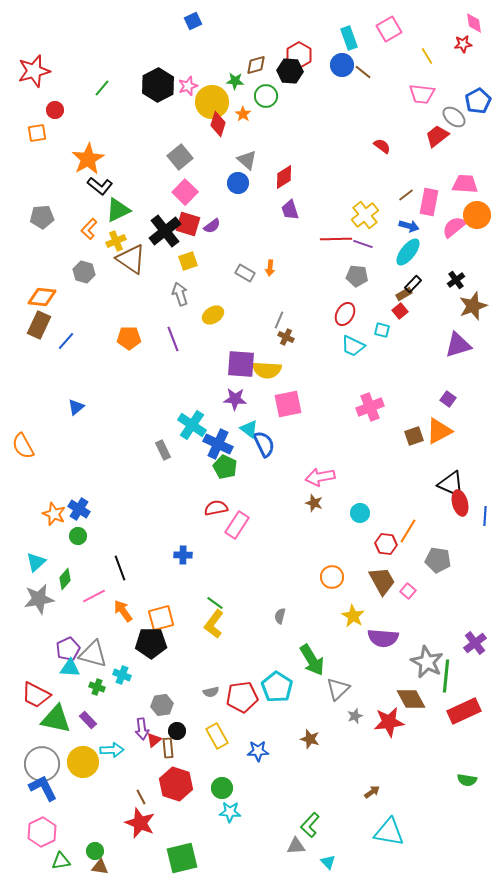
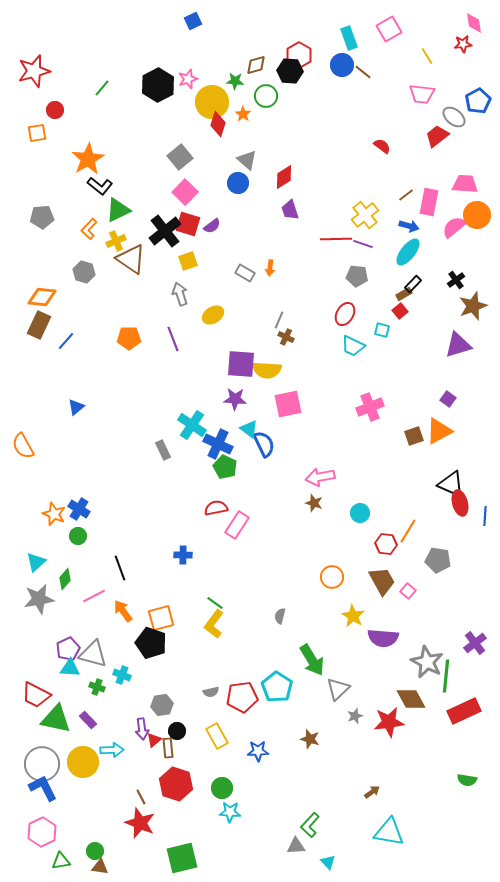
pink star at (188, 86): moved 7 px up
black pentagon at (151, 643): rotated 20 degrees clockwise
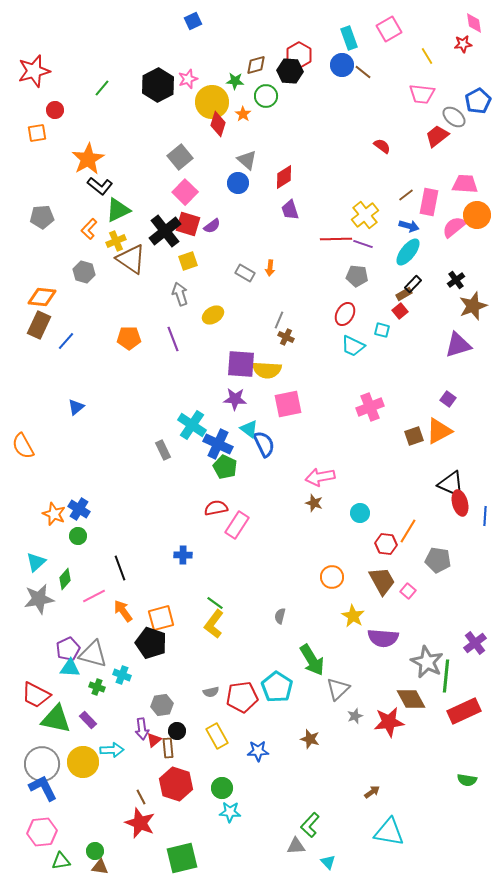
pink hexagon at (42, 832): rotated 20 degrees clockwise
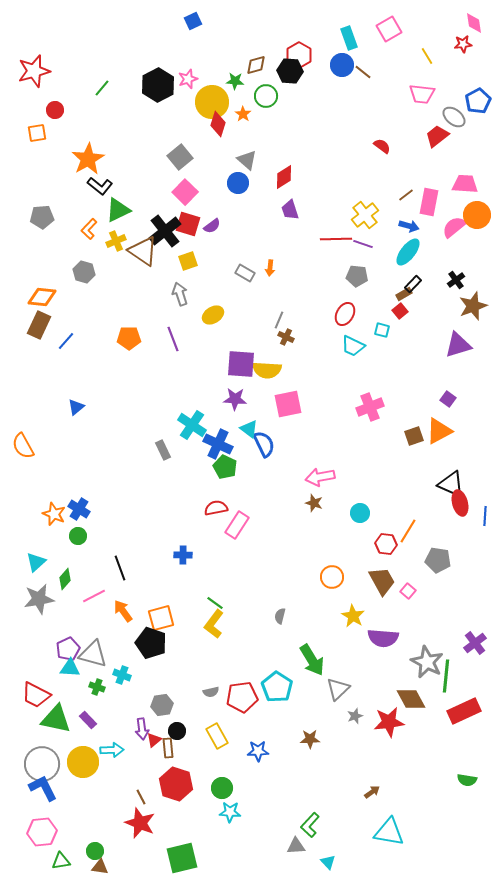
brown triangle at (131, 259): moved 12 px right, 8 px up
brown star at (310, 739): rotated 18 degrees counterclockwise
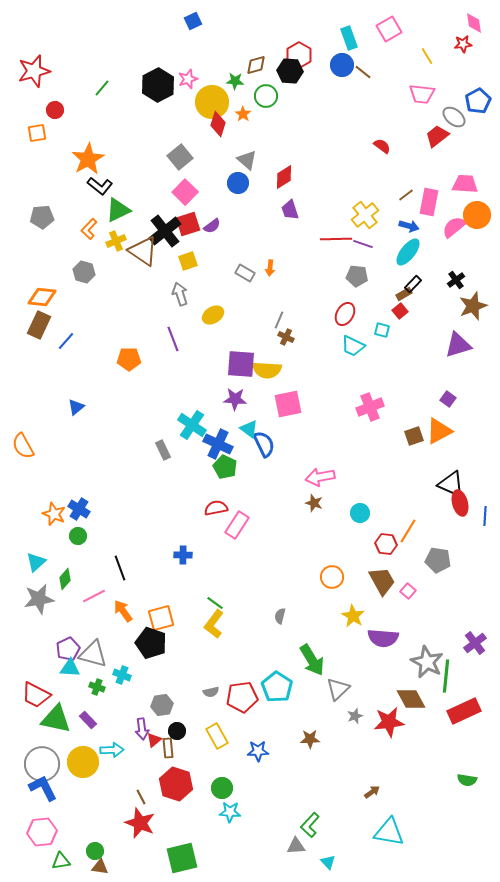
red square at (188, 224): rotated 35 degrees counterclockwise
orange pentagon at (129, 338): moved 21 px down
